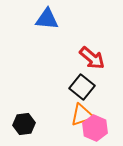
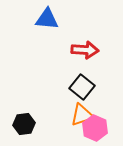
red arrow: moved 7 px left, 8 px up; rotated 36 degrees counterclockwise
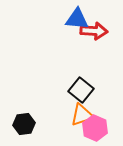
blue triangle: moved 30 px right
red arrow: moved 9 px right, 19 px up
black square: moved 1 px left, 3 px down
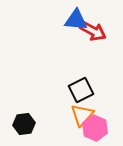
blue triangle: moved 1 px left, 1 px down
red arrow: moved 1 px left; rotated 24 degrees clockwise
black square: rotated 25 degrees clockwise
orange triangle: rotated 30 degrees counterclockwise
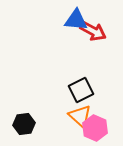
orange triangle: moved 2 px left, 1 px down; rotated 30 degrees counterclockwise
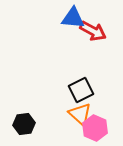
blue triangle: moved 3 px left, 2 px up
orange triangle: moved 2 px up
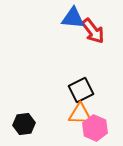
red arrow: rotated 24 degrees clockwise
orange triangle: rotated 40 degrees counterclockwise
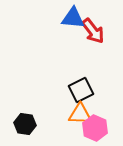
black hexagon: moved 1 px right; rotated 15 degrees clockwise
